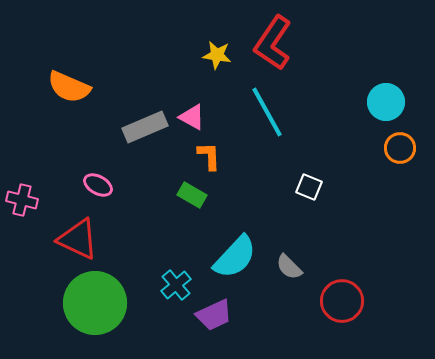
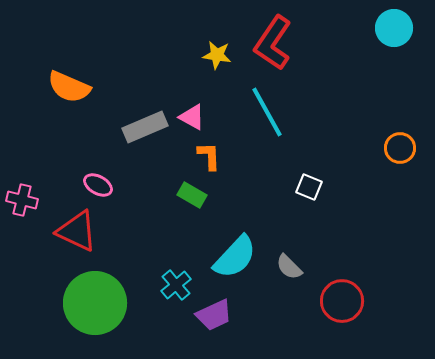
cyan circle: moved 8 px right, 74 px up
red triangle: moved 1 px left, 8 px up
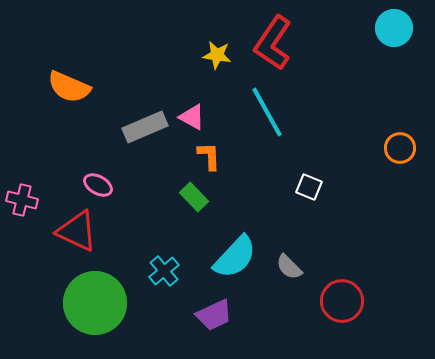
green rectangle: moved 2 px right, 2 px down; rotated 16 degrees clockwise
cyan cross: moved 12 px left, 14 px up
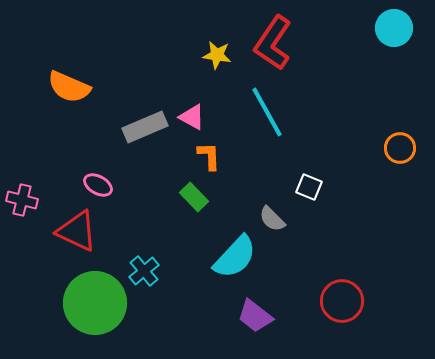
gray semicircle: moved 17 px left, 48 px up
cyan cross: moved 20 px left
purple trapezoid: moved 41 px right, 1 px down; rotated 63 degrees clockwise
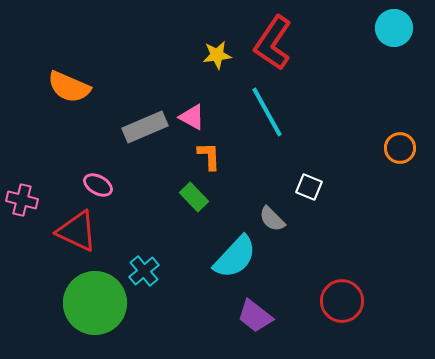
yellow star: rotated 16 degrees counterclockwise
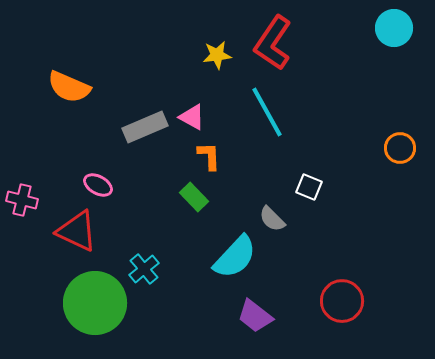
cyan cross: moved 2 px up
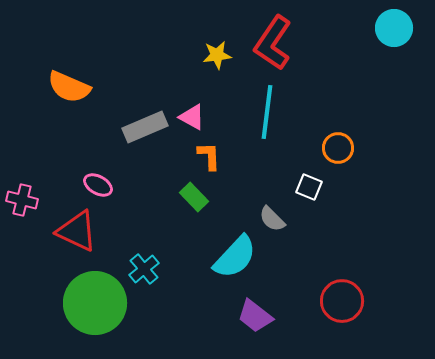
cyan line: rotated 36 degrees clockwise
orange circle: moved 62 px left
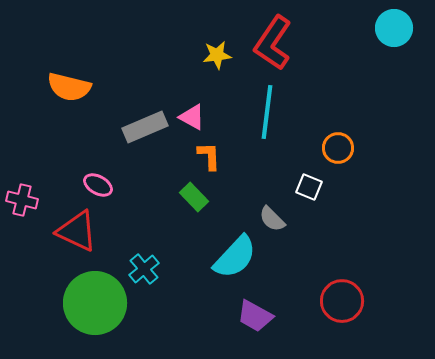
orange semicircle: rotated 9 degrees counterclockwise
purple trapezoid: rotated 9 degrees counterclockwise
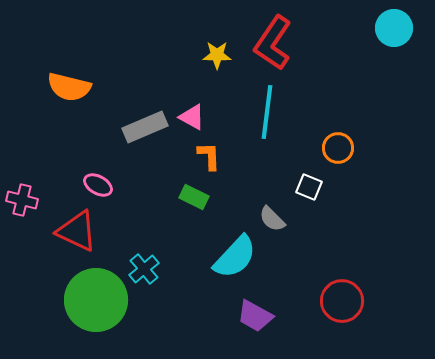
yellow star: rotated 8 degrees clockwise
green rectangle: rotated 20 degrees counterclockwise
green circle: moved 1 px right, 3 px up
